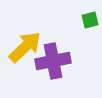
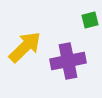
purple cross: moved 15 px right
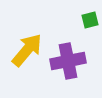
yellow arrow: moved 2 px right, 3 px down; rotated 6 degrees counterclockwise
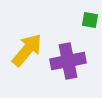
green square: rotated 24 degrees clockwise
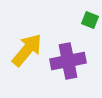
green square: rotated 12 degrees clockwise
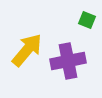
green square: moved 3 px left
